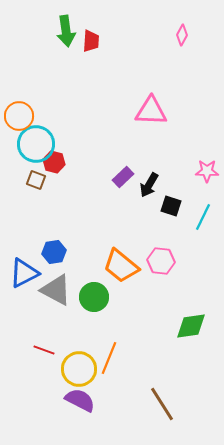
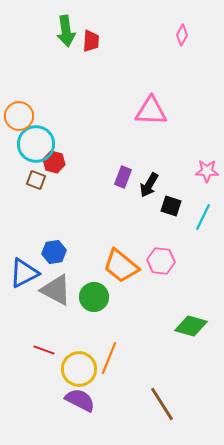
purple rectangle: rotated 25 degrees counterclockwise
green diamond: rotated 24 degrees clockwise
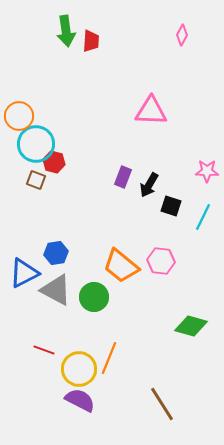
blue hexagon: moved 2 px right, 1 px down
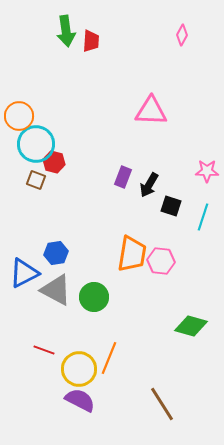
cyan line: rotated 8 degrees counterclockwise
orange trapezoid: moved 11 px right, 12 px up; rotated 120 degrees counterclockwise
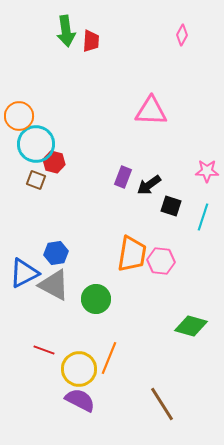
black arrow: rotated 25 degrees clockwise
gray triangle: moved 2 px left, 5 px up
green circle: moved 2 px right, 2 px down
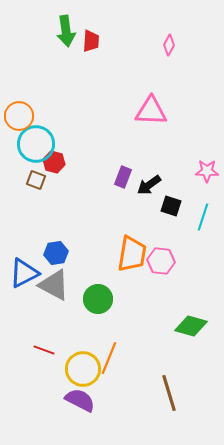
pink diamond: moved 13 px left, 10 px down
green circle: moved 2 px right
yellow circle: moved 4 px right
brown line: moved 7 px right, 11 px up; rotated 15 degrees clockwise
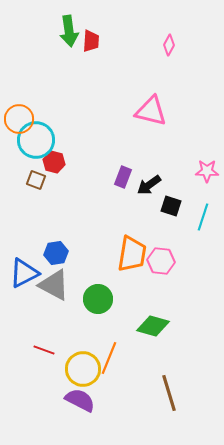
green arrow: moved 3 px right
pink triangle: rotated 12 degrees clockwise
orange circle: moved 3 px down
cyan circle: moved 4 px up
green diamond: moved 38 px left
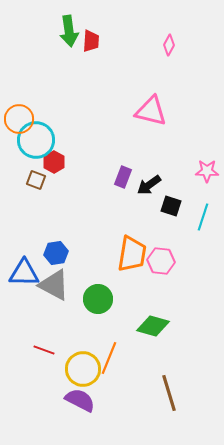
red hexagon: rotated 15 degrees clockwise
blue triangle: rotated 28 degrees clockwise
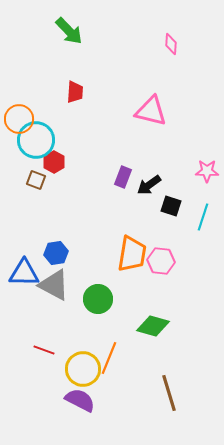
green arrow: rotated 36 degrees counterclockwise
red trapezoid: moved 16 px left, 51 px down
pink diamond: moved 2 px right, 1 px up; rotated 25 degrees counterclockwise
